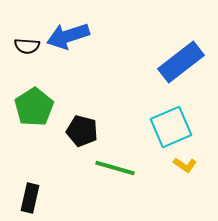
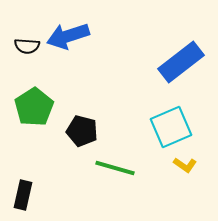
black rectangle: moved 7 px left, 3 px up
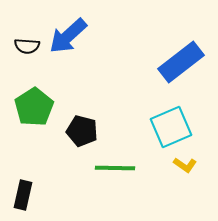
blue arrow: rotated 24 degrees counterclockwise
green line: rotated 15 degrees counterclockwise
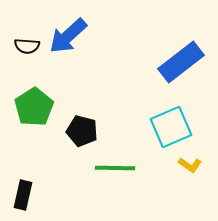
yellow L-shape: moved 5 px right
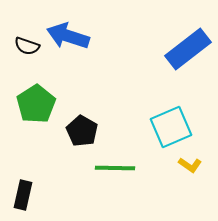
blue arrow: rotated 60 degrees clockwise
black semicircle: rotated 15 degrees clockwise
blue rectangle: moved 7 px right, 13 px up
green pentagon: moved 2 px right, 3 px up
black pentagon: rotated 16 degrees clockwise
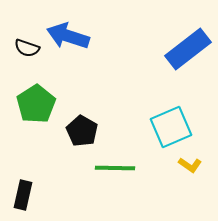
black semicircle: moved 2 px down
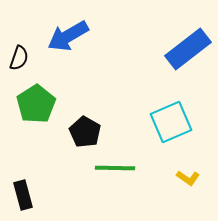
blue arrow: rotated 48 degrees counterclockwise
black semicircle: moved 8 px left, 10 px down; rotated 90 degrees counterclockwise
cyan square: moved 5 px up
black pentagon: moved 3 px right, 1 px down
yellow L-shape: moved 2 px left, 13 px down
black rectangle: rotated 28 degrees counterclockwise
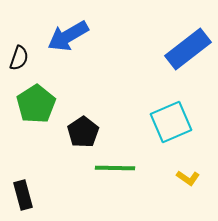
black pentagon: moved 2 px left; rotated 8 degrees clockwise
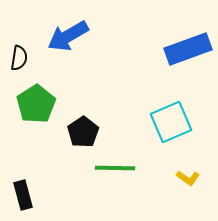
blue rectangle: rotated 18 degrees clockwise
black semicircle: rotated 10 degrees counterclockwise
